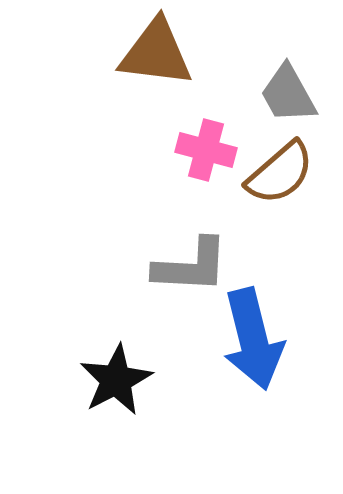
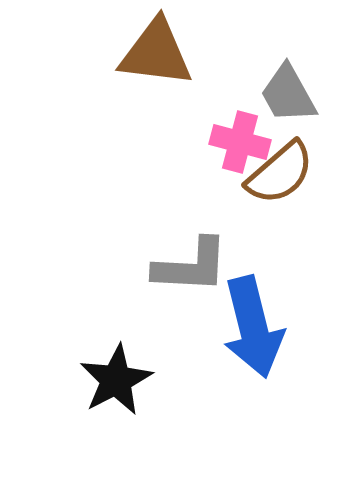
pink cross: moved 34 px right, 8 px up
blue arrow: moved 12 px up
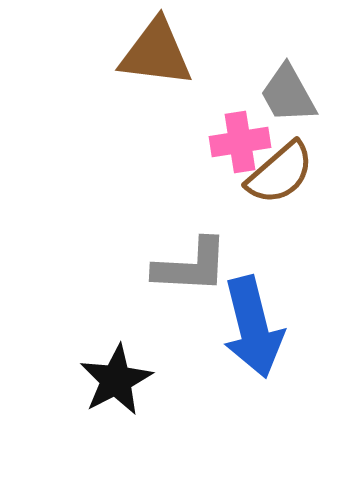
pink cross: rotated 24 degrees counterclockwise
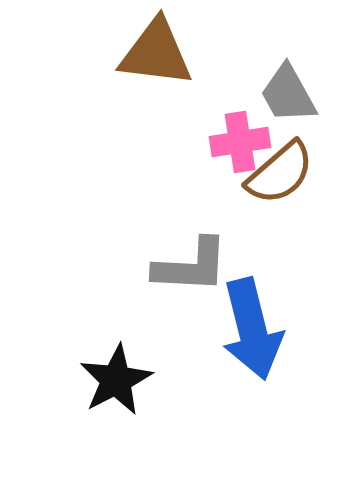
blue arrow: moved 1 px left, 2 px down
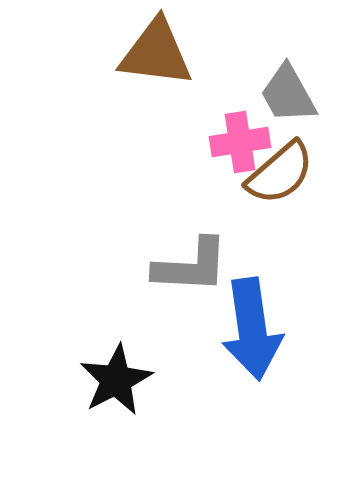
blue arrow: rotated 6 degrees clockwise
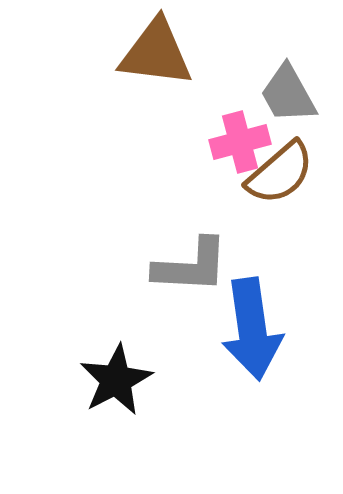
pink cross: rotated 6 degrees counterclockwise
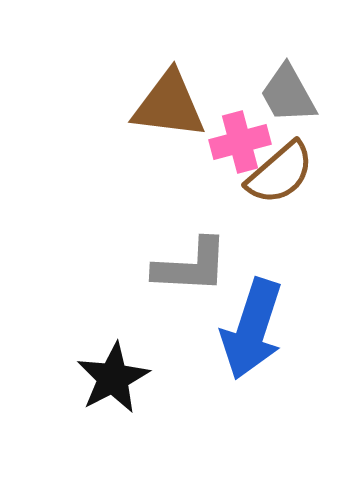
brown triangle: moved 13 px right, 52 px down
blue arrow: rotated 26 degrees clockwise
black star: moved 3 px left, 2 px up
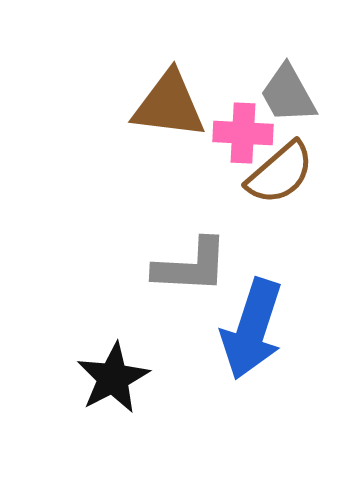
pink cross: moved 3 px right, 9 px up; rotated 18 degrees clockwise
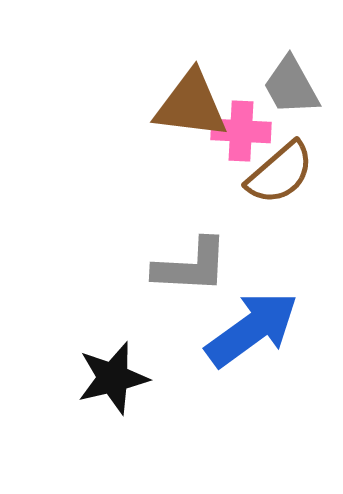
gray trapezoid: moved 3 px right, 8 px up
brown triangle: moved 22 px right
pink cross: moved 2 px left, 2 px up
blue arrow: rotated 144 degrees counterclockwise
black star: rotated 14 degrees clockwise
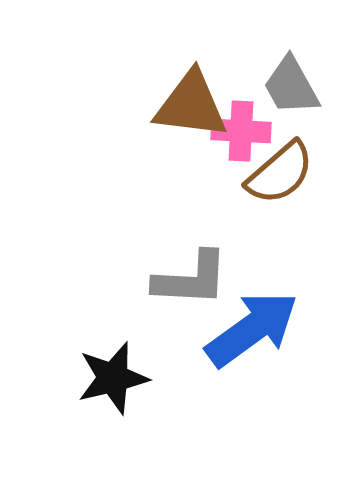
gray L-shape: moved 13 px down
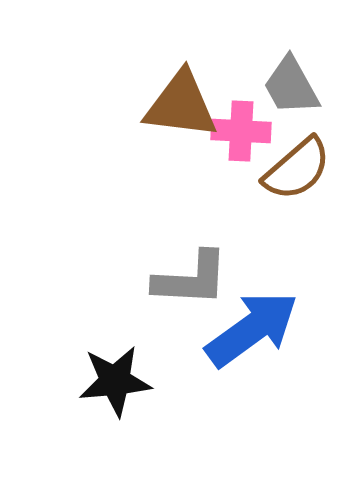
brown triangle: moved 10 px left
brown semicircle: moved 17 px right, 4 px up
black star: moved 2 px right, 3 px down; rotated 8 degrees clockwise
